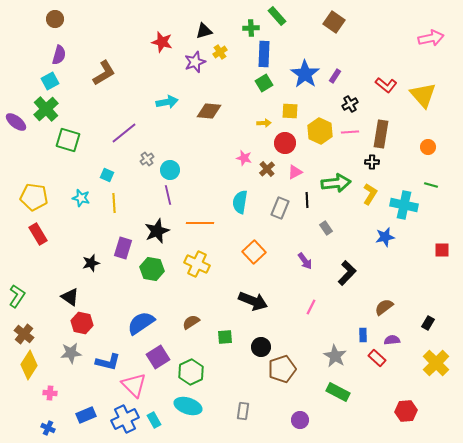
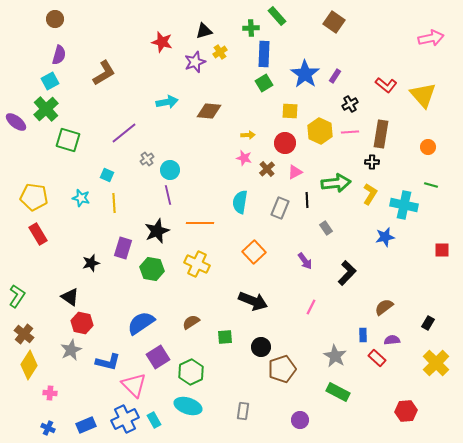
yellow arrow at (264, 123): moved 16 px left, 12 px down
gray star at (71, 353): moved 3 px up; rotated 20 degrees counterclockwise
blue rectangle at (86, 415): moved 10 px down
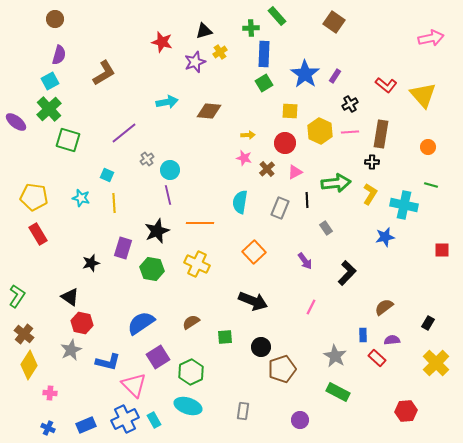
green cross at (46, 109): moved 3 px right
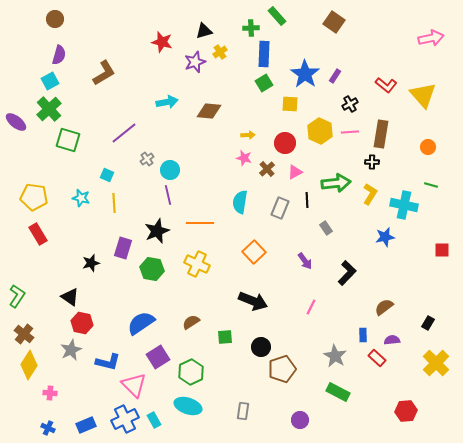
yellow square at (290, 111): moved 7 px up
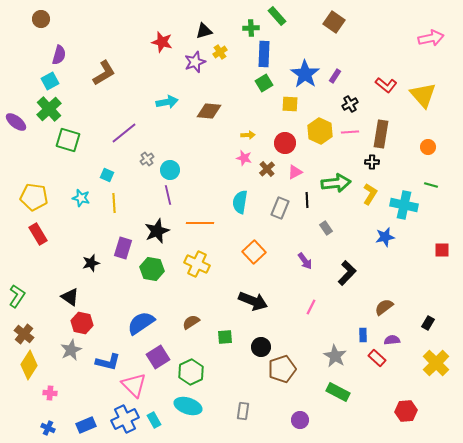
brown circle at (55, 19): moved 14 px left
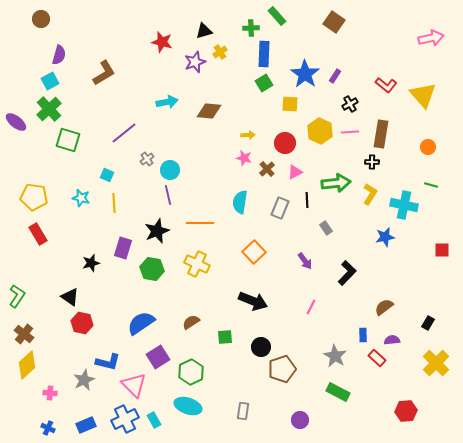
gray star at (71, 350): moved 13 px right, 30 px down
yellow diamond at (29, 365): moved 2 px left; rotated 16 degrees clockwise
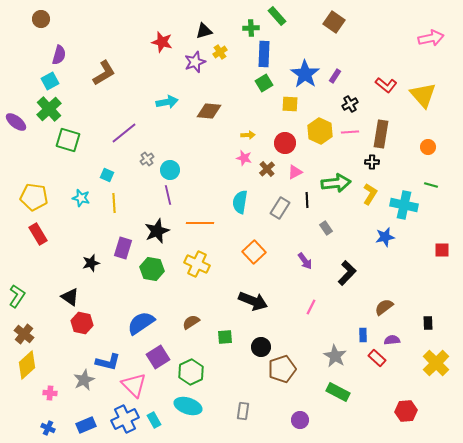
gray rectangle at (280, 208): rotated 10 degrees clockwise
black rectangle at (428, 323): rotated 32 degrees counterclockwise
